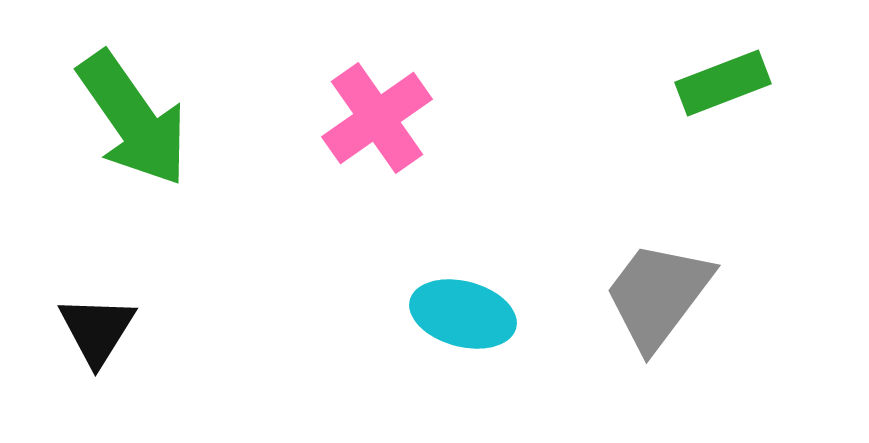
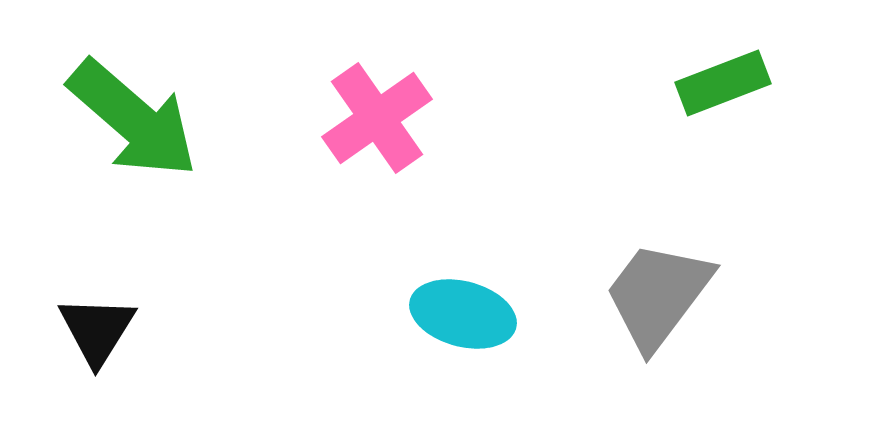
green arrow: rotated 14 degrees counterclockwise
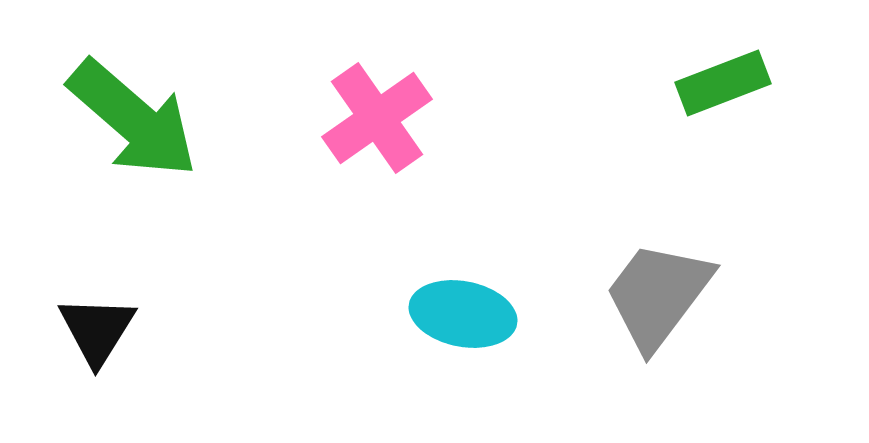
cyan ellipse: rotated 4 degrees counterclockwise
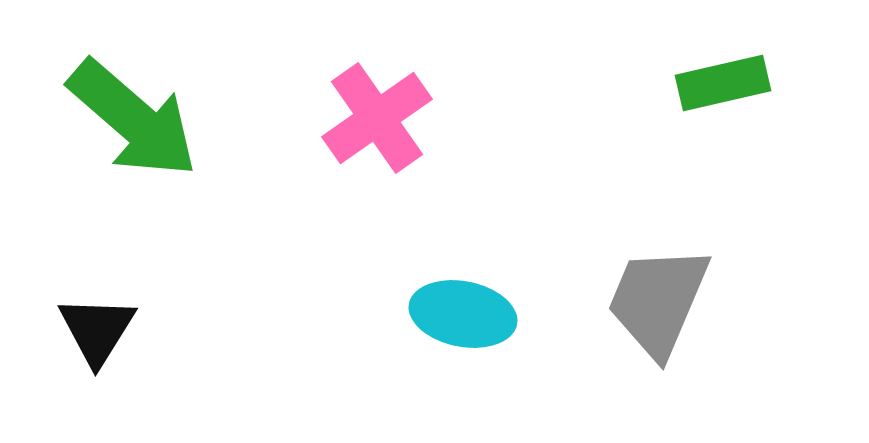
green rectangle: rotated 8 degrees clockwise
gray trapezoid: moved 6 px down; rotated 14 degrees counterclockwise
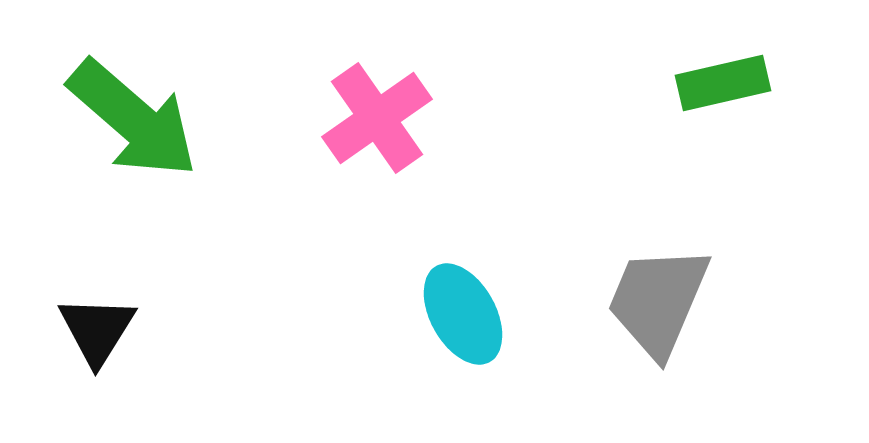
cyan ellipse: rotated 50 degrees clockwise
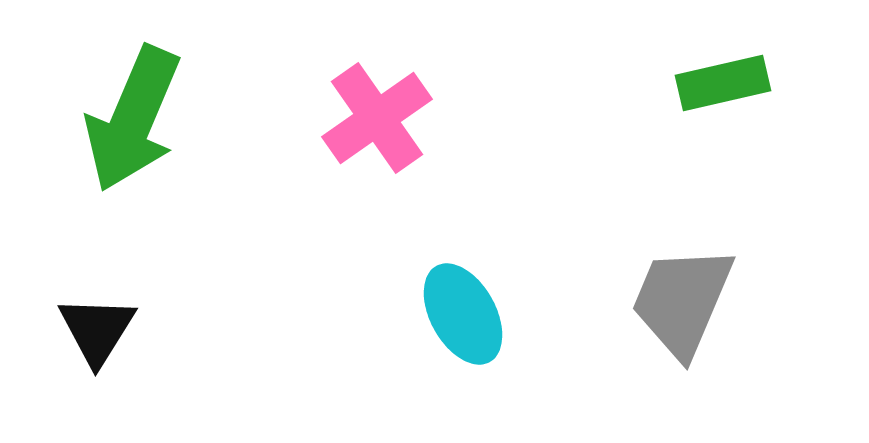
green arrow: rotated 72 degrees clockwise
gray trapezoid: moved 24 px right
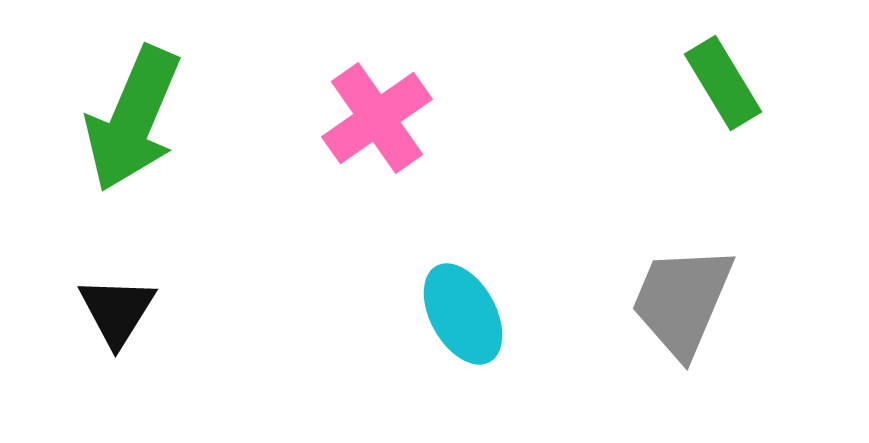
green rectangle: rotated 72 degrees clockwise
black triangle: moved 20 px right, 19 px up
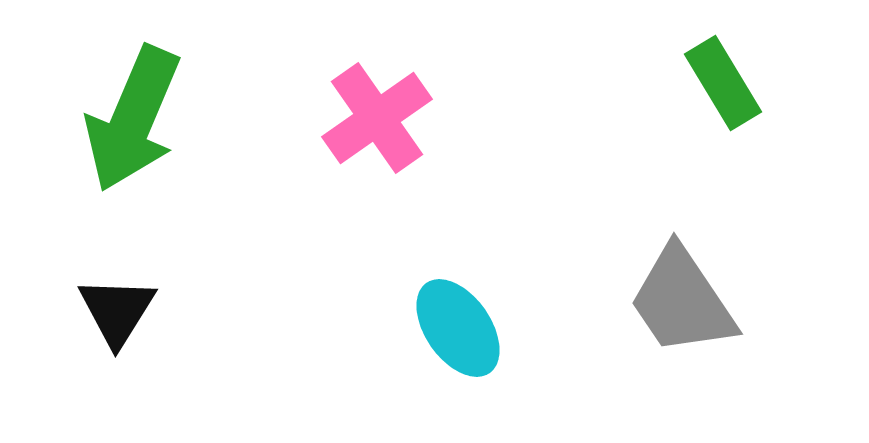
gray trapezoid: rotated 57 degrees counterclockwise
cyan ellipse: moved 5 px left, 14 px down; rotated 6 degrees counterclockwise
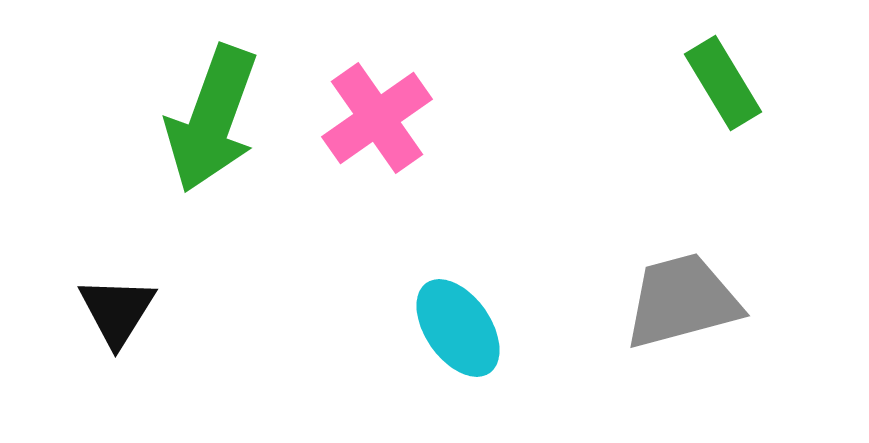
green arrow: moved 79 px right; rotated 3 degrees counterclockwise
gray trapezoid: rotated 109 degrees clockwise
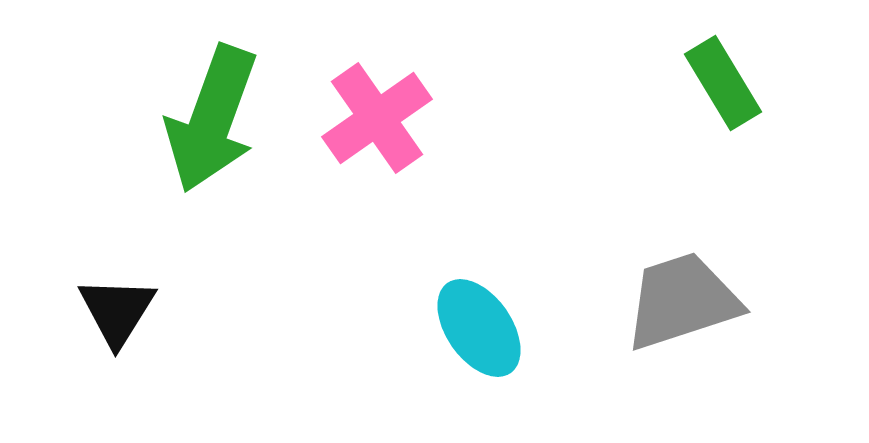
gray trapezoid: rotated 3 degrees counterclockwise
cyan ellipse: moved 21 px right
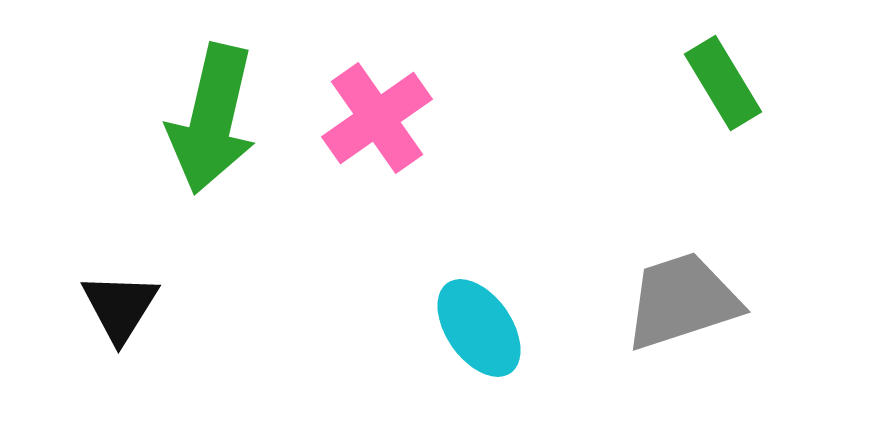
green arrow: rotated 7 degrees counterclockwise
black triangle: moved 3 px right, 4 px up
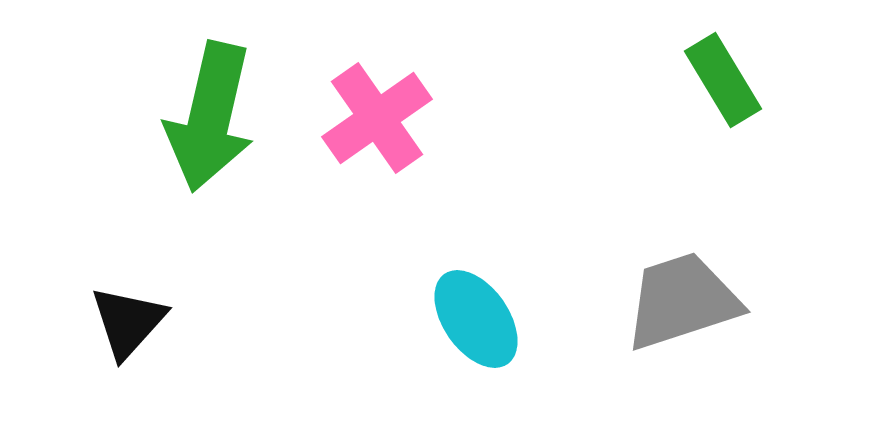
green rectangle: moved 3 px up
green arrow: moved 2 px left, 2 px up
black triangle: moved 8 px right, 15 px down; rotated 10 degrees clockwise
cyan ellipse: moved 3 px left, 9 px up
